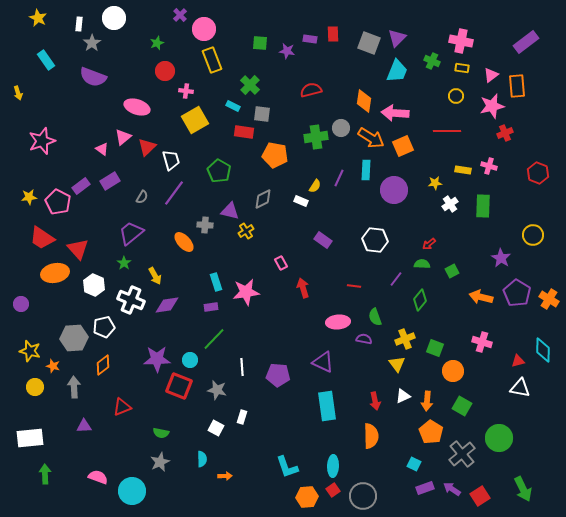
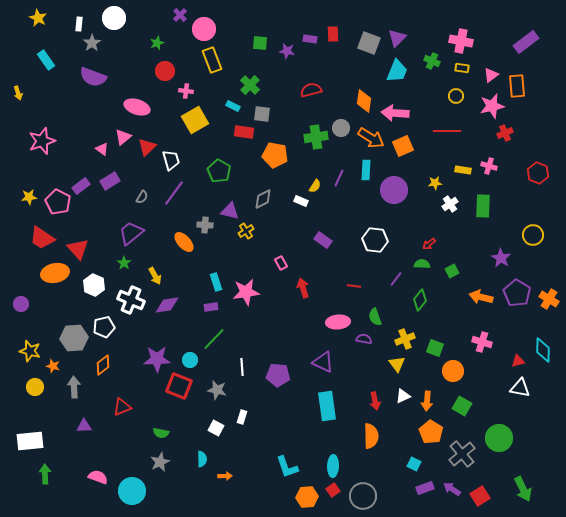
white rectangle at (30, 438): moved 3 px down
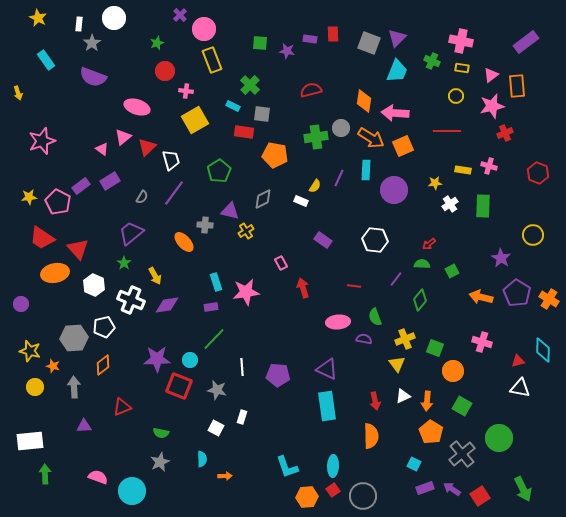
green pentagon at (219, 171): rotated 10 degrees clockwise
purple triangle at (323, 362): moved 4 px right, 7 px down
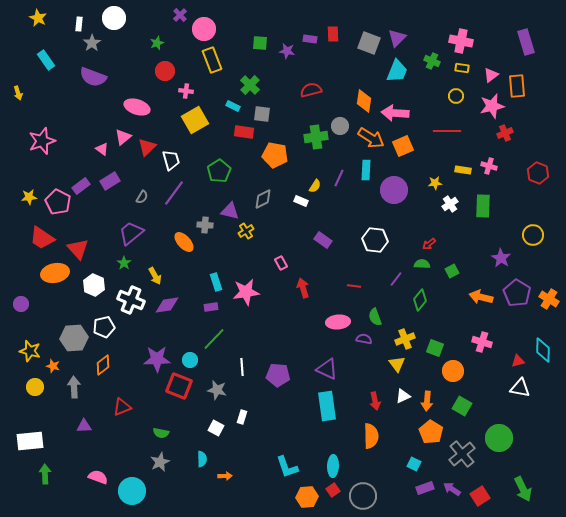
purple rectangle at (526, 42): rotated 70 degrees counterclockwise
gray circle at (341, 128): moved 1 px left, 2 px up
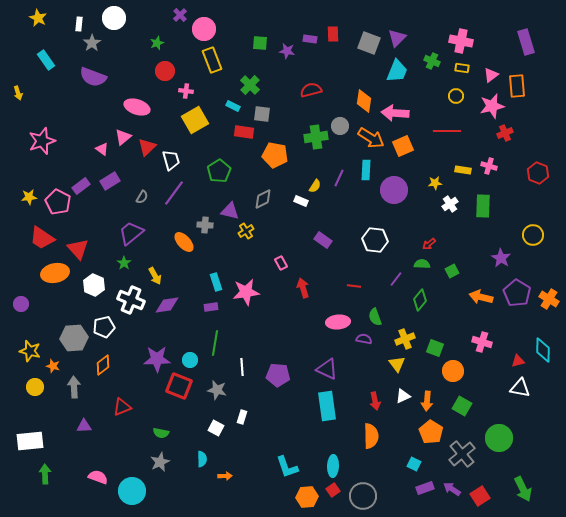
green line at (214, 339): moved 1 px right, 4 px down; rotated 35 degrees counterclockwise
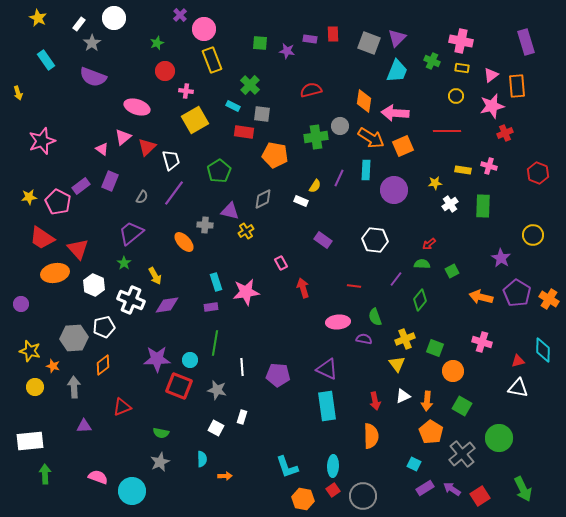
white rectangle at (79, 24): rotated 32 degrees clockwise
purple rectangle at (110, 181): rotated 36 degrees counterclockwise
white triangle at (520, 388): moved 2 px left
purple rectangle at (425, 488): rotated 12 degrees counterclockwise
orange hexagon at (307, 497): moved 4 px left, 2 px down; rotated 15 degrees clockwise
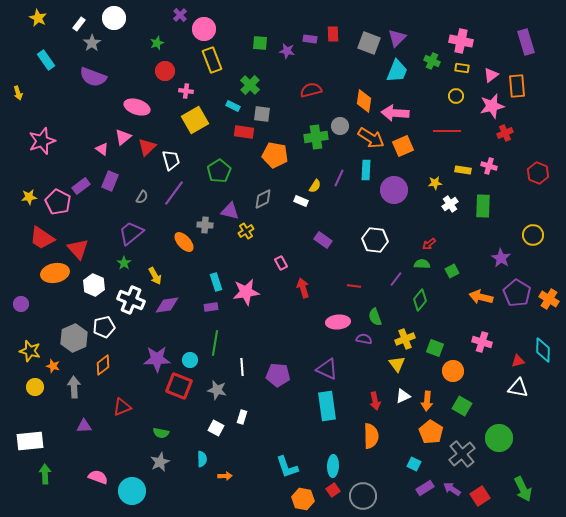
gray hexagon at (74, 338): rotated 20 degrees counterclockwise
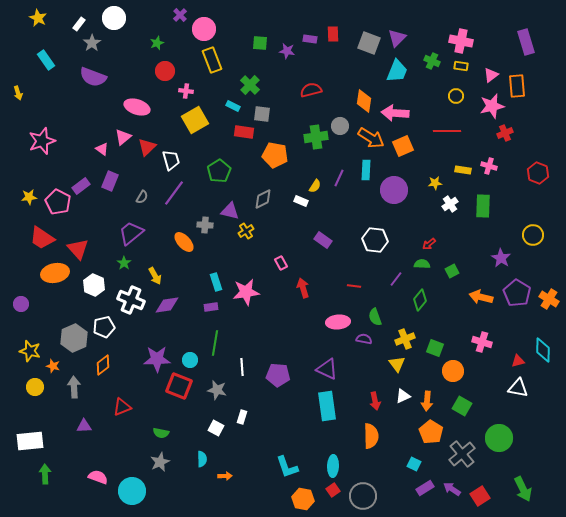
yellow rectangle at (462, 68): moved 1 px left, 2 px up
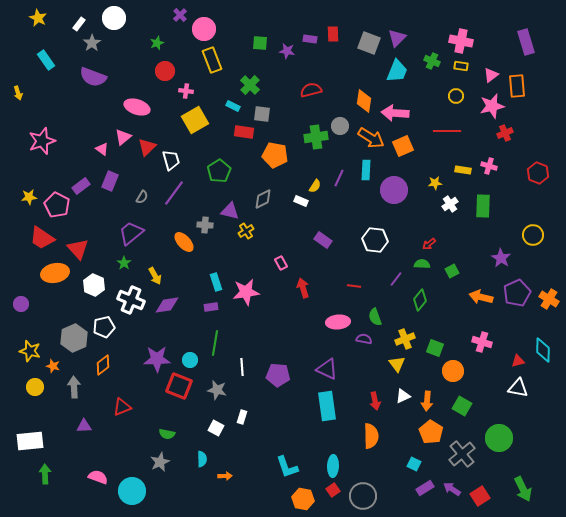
pink pentagon at (58, 202): moved 1 px left, 3 px down
purple pentagon at (517, 293): rotated 16 degrees clockwise
green semicircle at (161, 433): moved 6 px right, 1 px down
